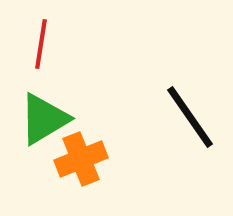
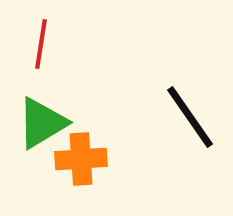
green triangle: moved 2 px left, 4 px down
orange cross: rotated 18 degrees clockwise
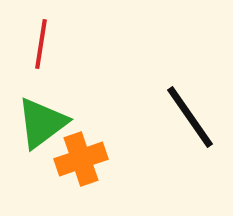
green triangle: rotated 6 degrees counterclockwise
orange cross: rotated 15 degrees counterclockwise
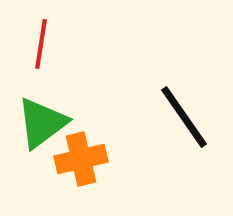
black line: moved 6 px left
orange cross: rotated 6 degrees clockwise
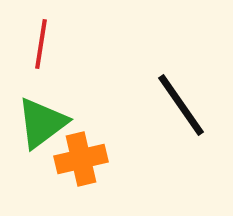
black line: moved 3 px left, 12 px up
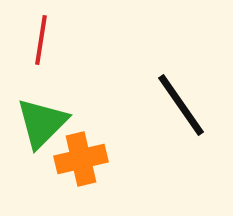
red line: moved 4 px up
green triangle: rotated 8 degrees counterclockwise
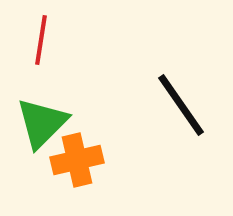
orange cross: moved 4 px left, 1 px down
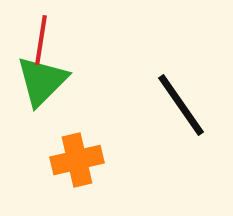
green triangle: moved 42 px up
